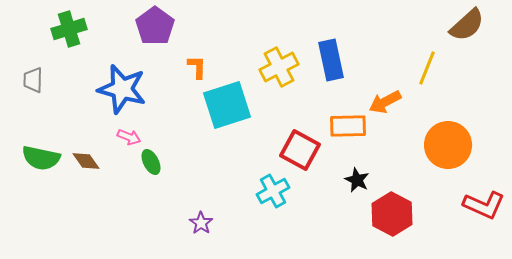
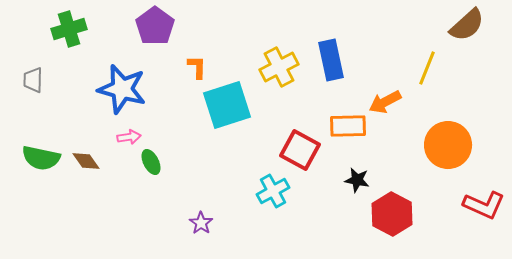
pink arrow: rotated 30 degrees counterclockwise
black star: rotated 15 degrees counterclockwise
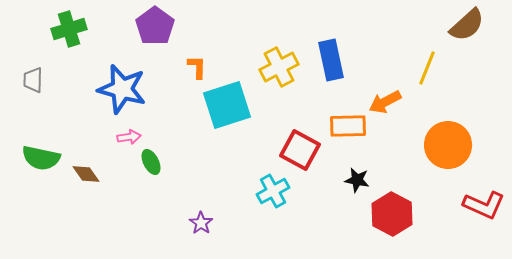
brown diamond: moved 13 px down
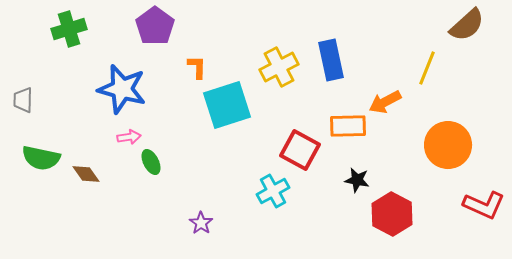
gray trapezoid: moved 10 px left, 20 px down
